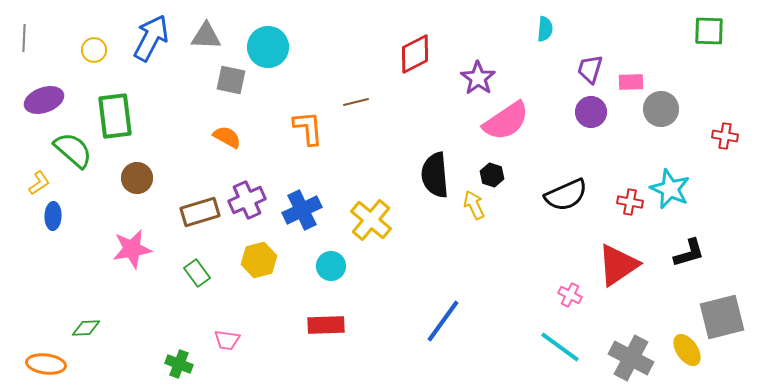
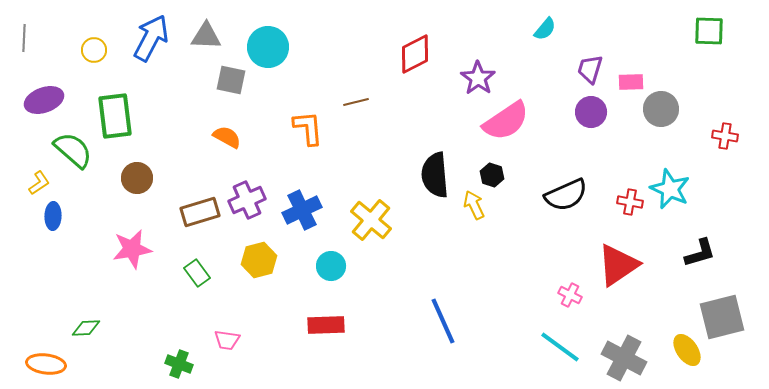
cyan semicircle at (545, 29): rotated 35 degrees clockwise
black L-shape at (689, 253): moved 11 px right
blue line at (443, 321): rotated 60 degrees counterclockwise
gray cross at (631, 358): moved 7 px left
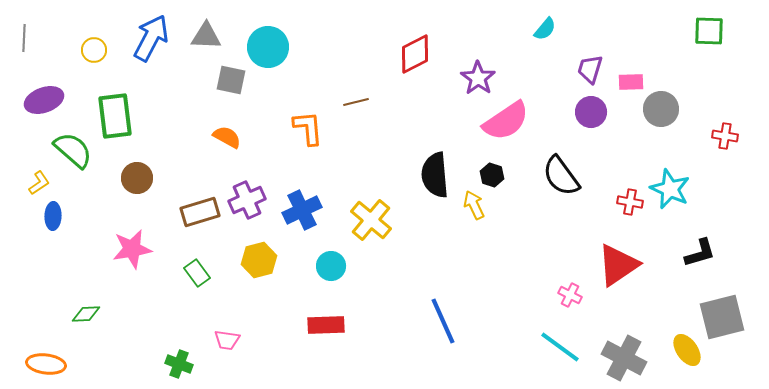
black semicircle at (566, 195): moved 5 px left, 19 px up; rotated 78 degrees clockwise
green diamond at (86, 328): moved 14 px up
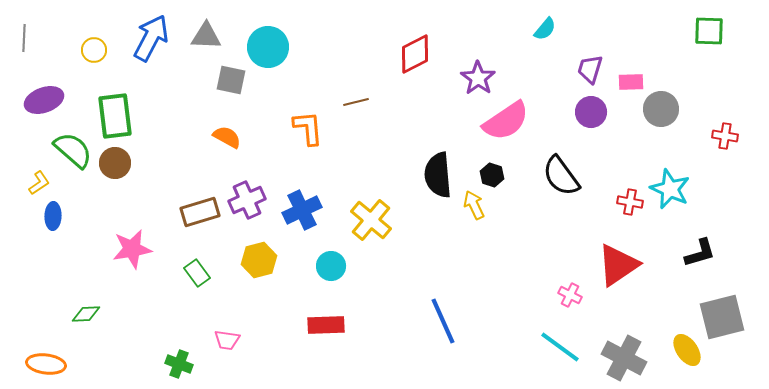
black semicircle at (435, 175): moved 3 px right
brown circle at (137, 178): moved 22 px left, 15 px up
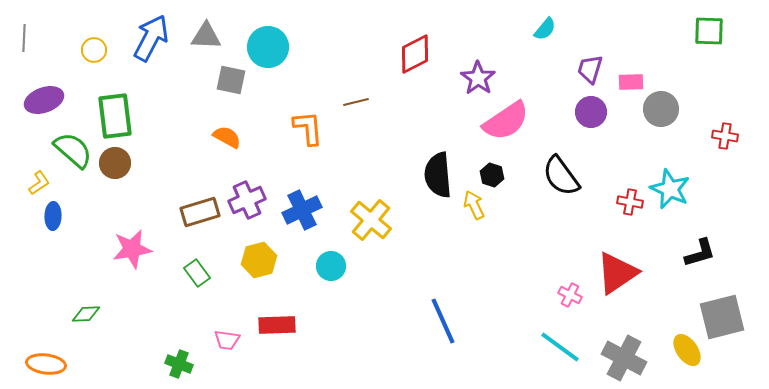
red triangle at (618, 265): moved 1 px left, 8 px down
red rectangle at (326, 325): moved 49 px left
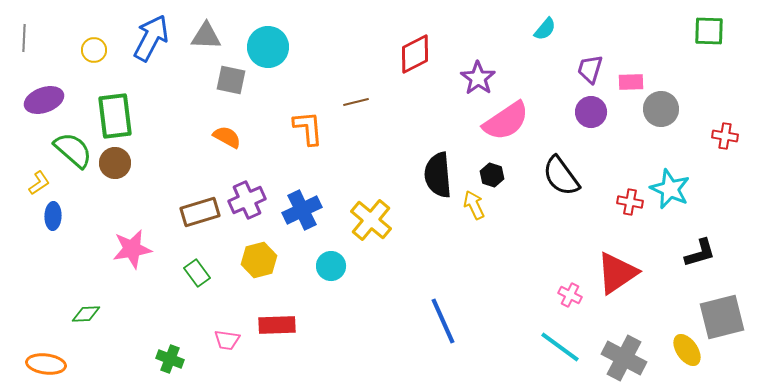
green cross at (179, 364): moved 9 px left, 5 px up
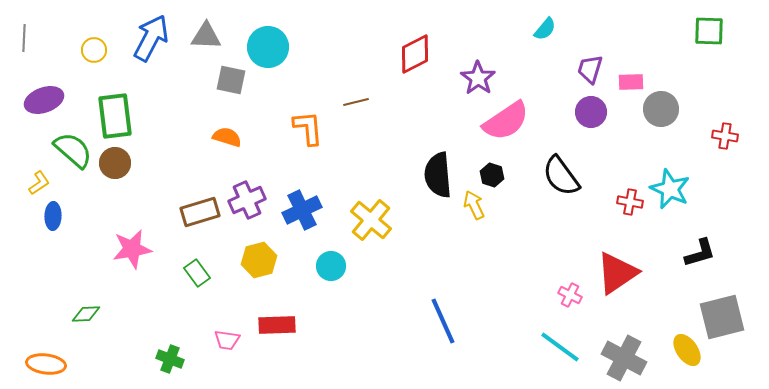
orange semicircle at (227, 137): rotated 12 degrees counterclockwise
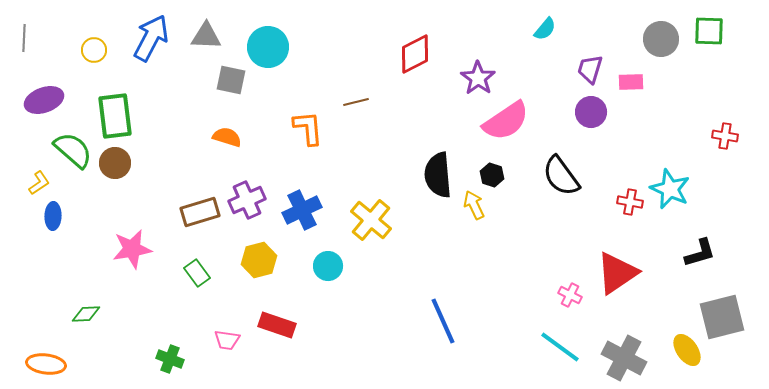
gray circle at (661, 109): moved 70 px up
cyan circle at (331, 266): moved 3 px left
red rectangle at (277, 325): rotated 21 degrees clockwise
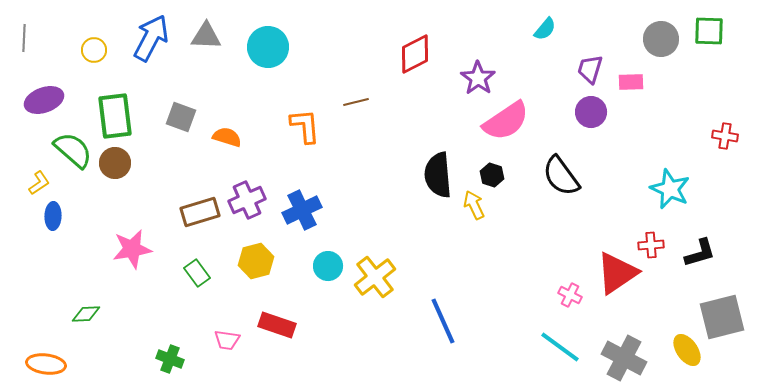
gray square at (231, 80): moved 50 px left, 37 px down; rotated 8 degrees clockwise
orange L-shape at (308, 128): moved 3 px left, 2 px up
red cross at (630, 202): moved 21 px right, 43 px down; rotated 15 degrees counterclockwise
yellow cross at (371, 220): moved 4 px right, 57 px down; rotated 12 degrees clockwise
yellow hexagon at (259, 260): moved 3 px left, 1 px down
